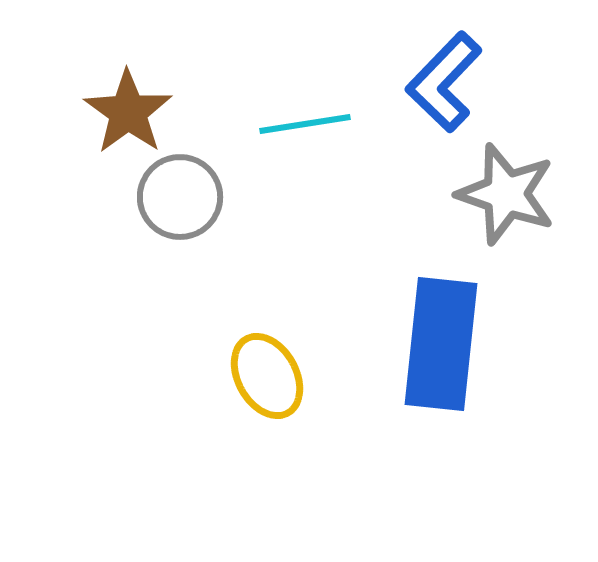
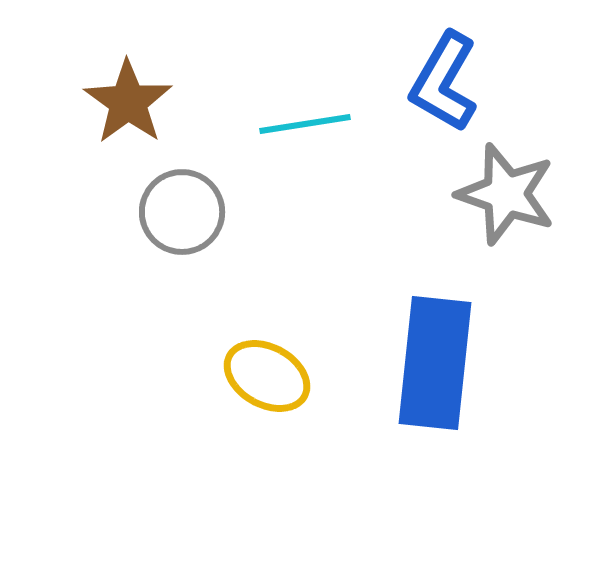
blue L-shape: rotated 14 degrees counterclockwise
brown star: moved 10 px up
gray circle: moved 2 px right, 15 px down
blue rectangle: moved 6 px left, 19 px down
yellow ellipse: rotated 32 degrees counterclockwise
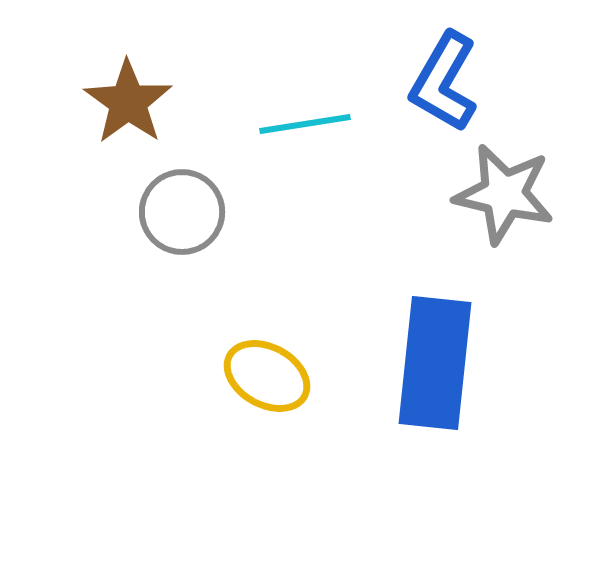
gray star: moved 2 px left; rotated 6 degrees counterclockwise
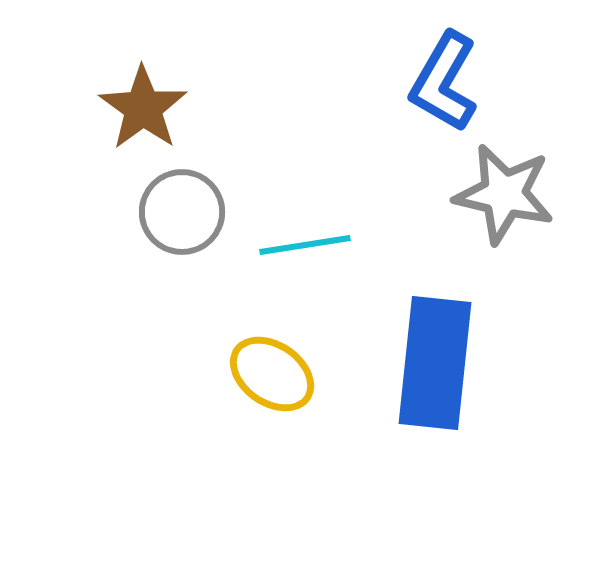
brown star: moved 15 px right, 6 px down
cyan line: moved 121 px down
yellow ellipse: moved 5 px right, 2 px up; rotated 6 degrees clockwise
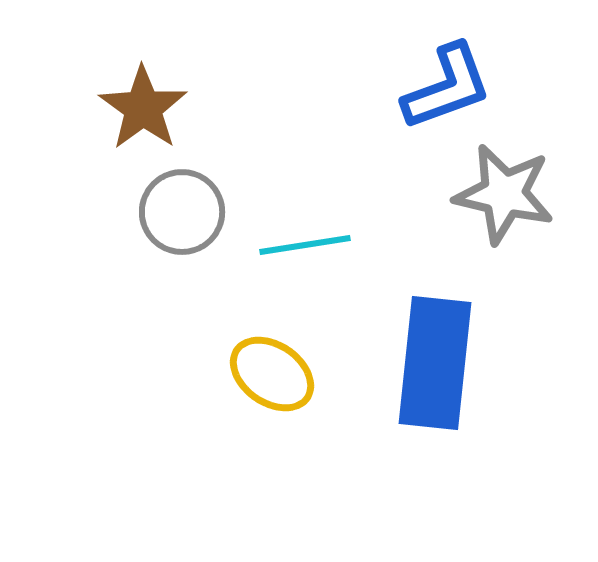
blue L-shape: moved 3 px right, 5 px down; rotated 140 degrees counterclockwise
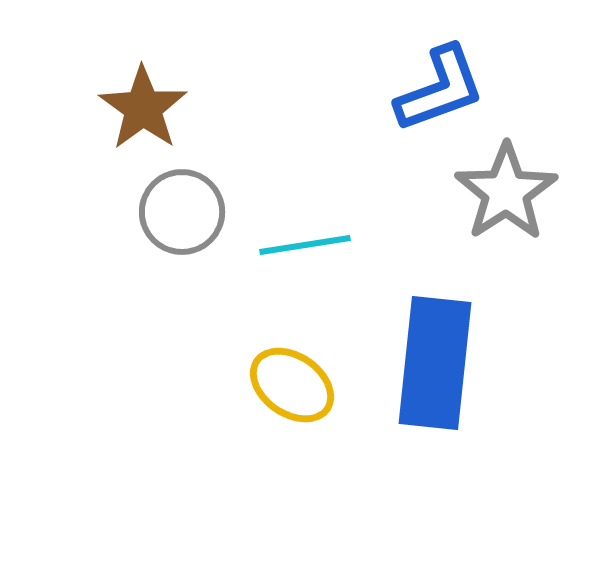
blue L-shape: moved 7 px left, 2 px down
gray star: moved 2 px right, 2 px up; rotated 26 degrees clockwise
yellow ellipse: moved 20 px right, 11 px down
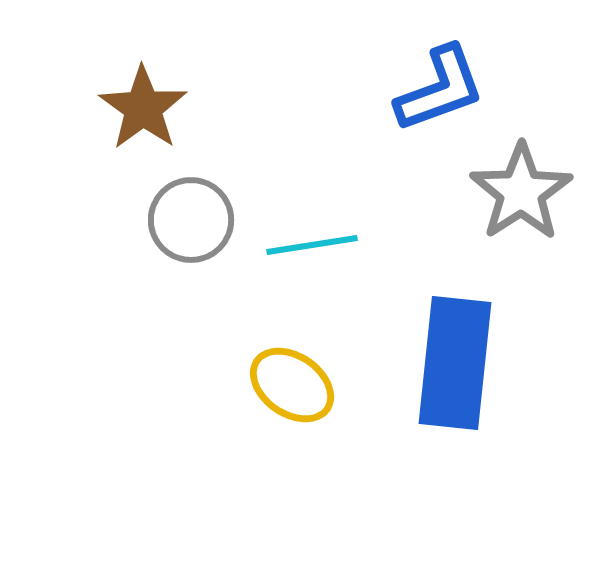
gray star: moved 15 px right
gray circle: moved 9 px right, 8 px down
cyan line: moved 7 px right
blue rectangle: moved 20 px right
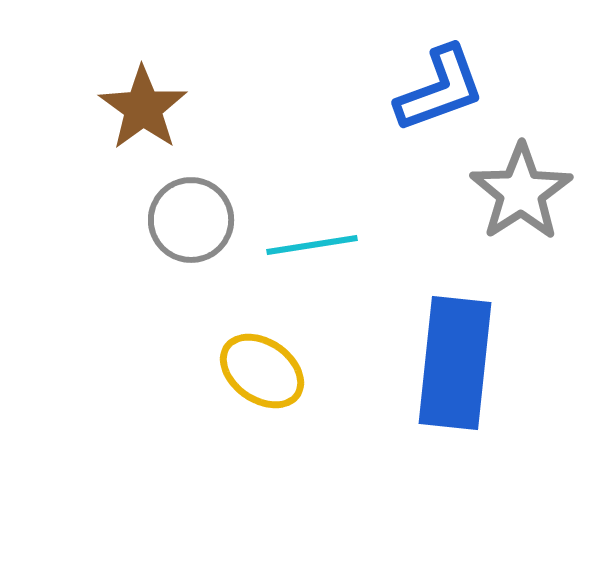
yellow ellipse: moved 30 px left, 14 px up
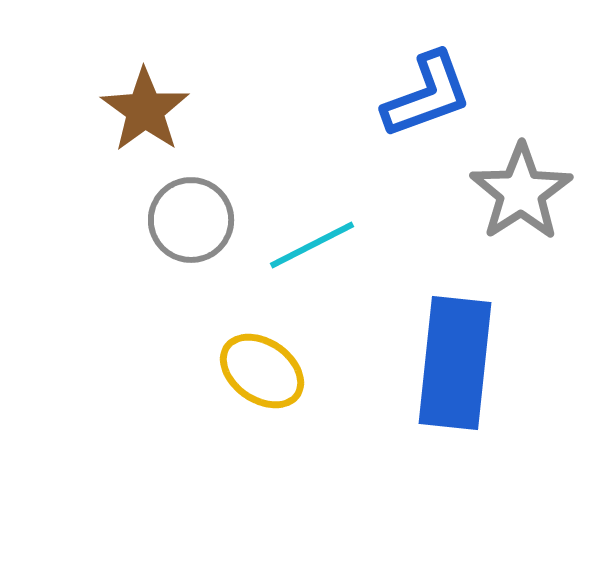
blue L-shape: moved 13 px left, 6 px down
brown star: moved 2 px right, 2 px down
cyan line: rotated 18 degrees counterclockwise
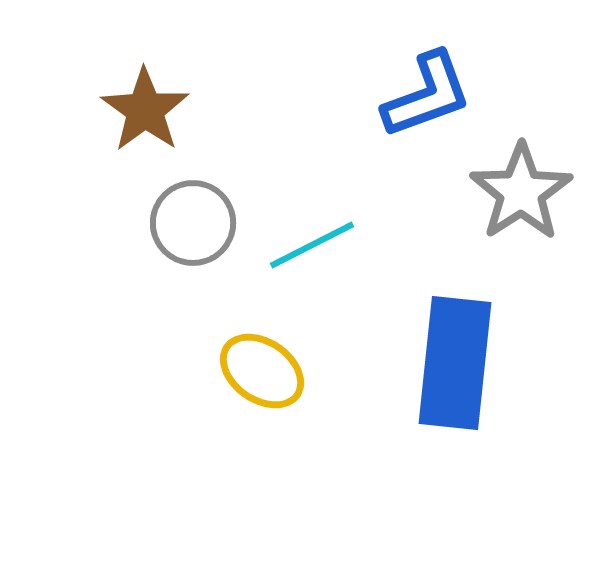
gray circle: moved 2 px right, 3 px down
